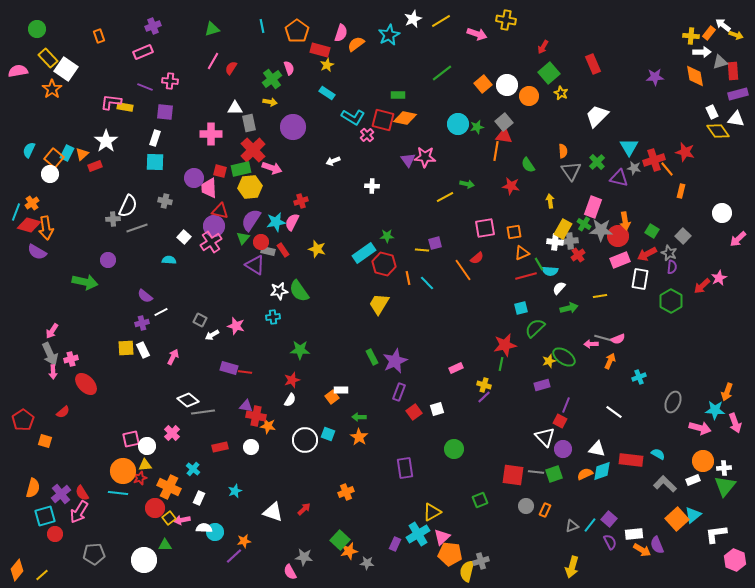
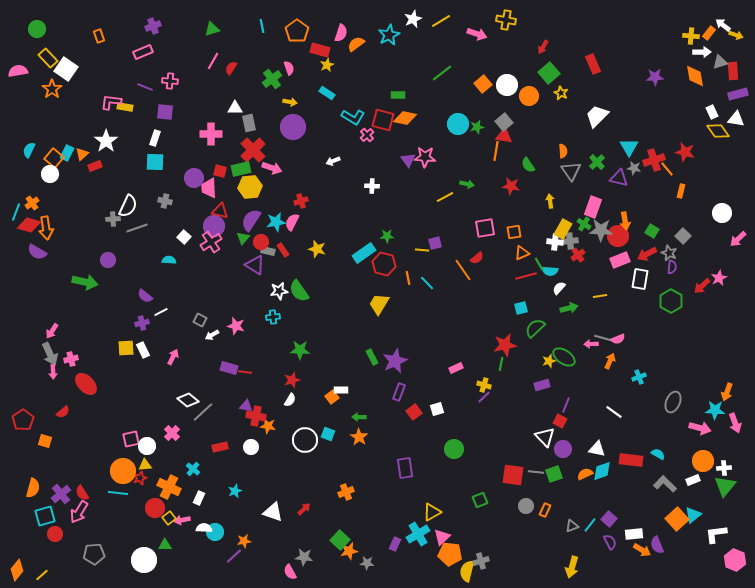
yellow arrow at (270, 102): moved 20 px right
gray line at (203, 412): rotated 35 degrees counterclockwise
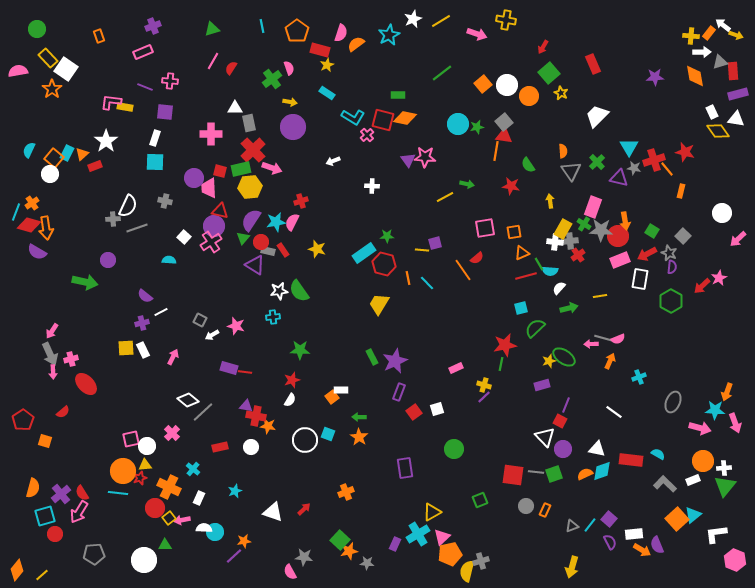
orange pentagon at (450, 554): rotated 20 degrees counterclockwise
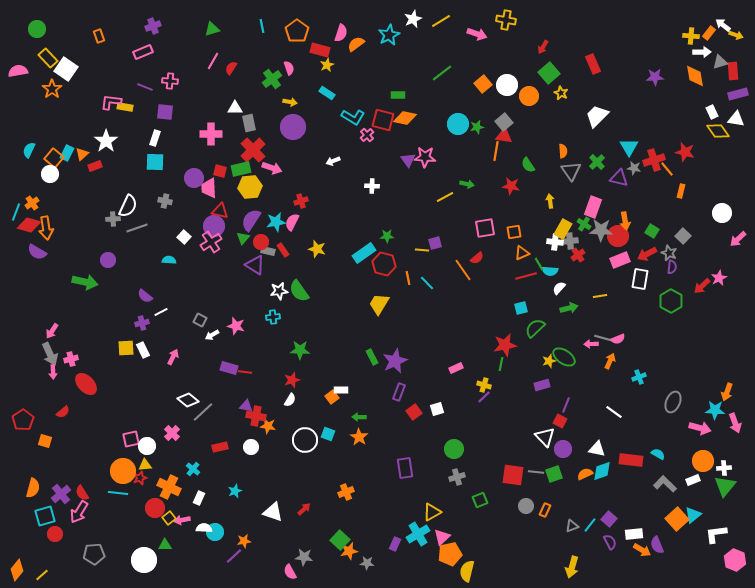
gray cross at (481, 561): moved 24 px left, 84 px up
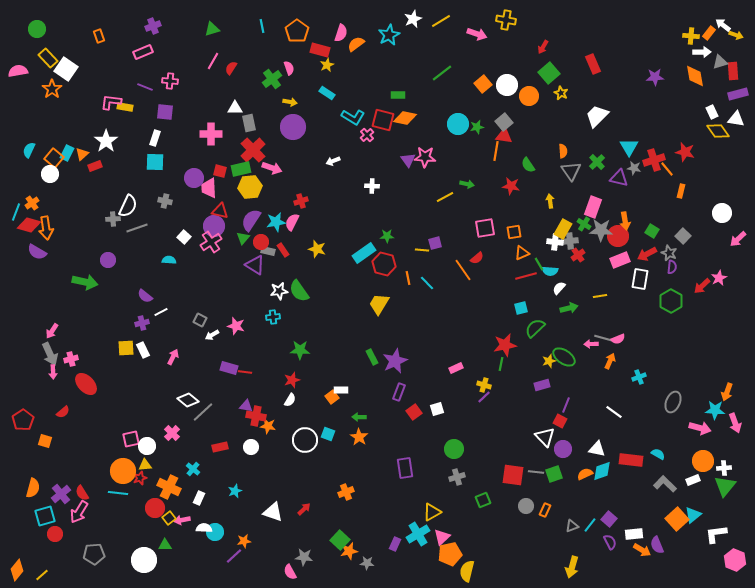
green square at (480, 500): moved 3 px right
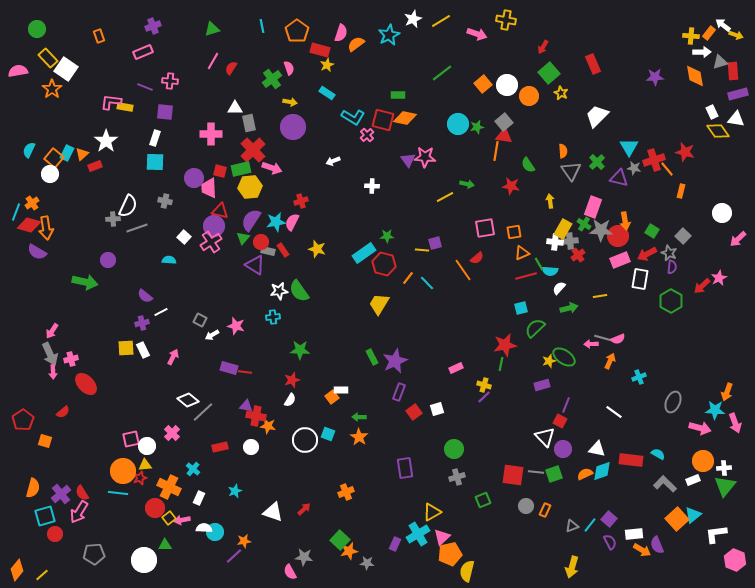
orange line at (408, 278): rotated 48 degrees clockwise
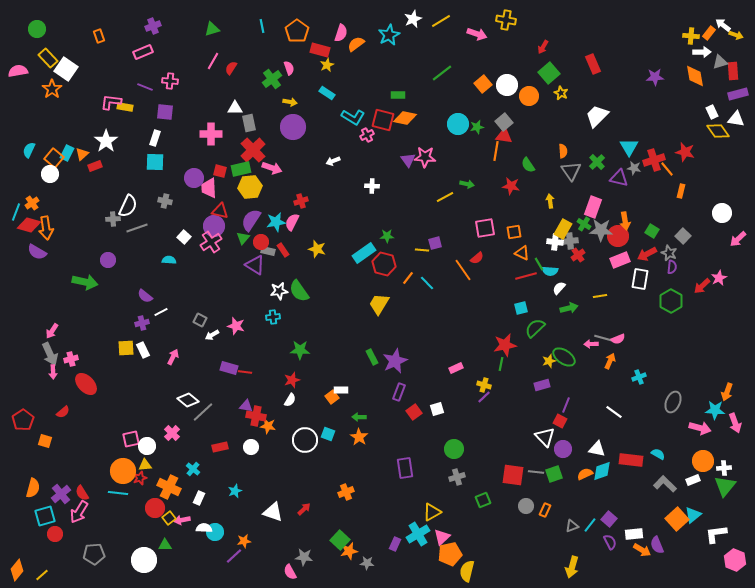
pink cross at (367, 135): rotated 16 degrees clockwise
orange triangle at (522, 253): rotated 49 degrees clockwise
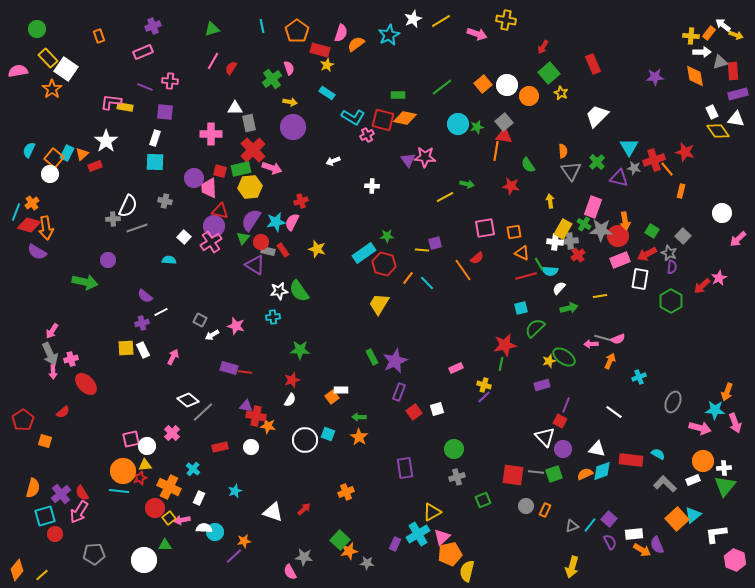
green line at (442, 73): moved 14 px down
cyan line at (118, 493): moved 1 px right, 2 px up
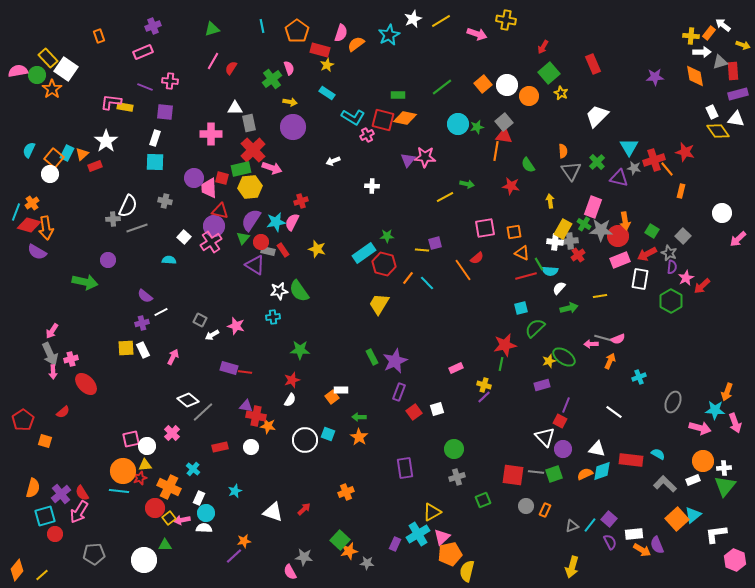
green circle at (37, 29): moved 46 px down
yellow arrow at (736, 35): moved 7 px right, 10 px down
purple triangle at (408, 160): rotated 14 degrees clockwise
red square at (220, 171): moved 2 px right, 7 px down
pink star at (719, 278): moved 33 px left
cyan circle at (215, 532): moved 9 px left, 19 px up
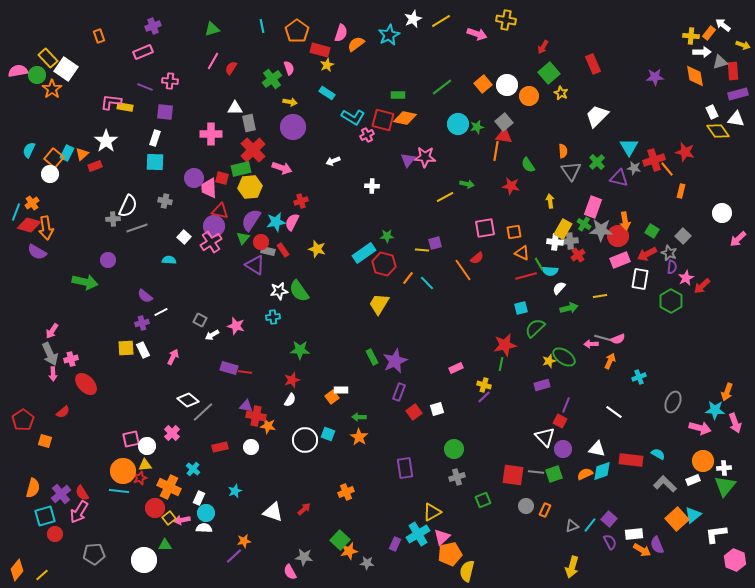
pink arrow at (272, 168): moved 10 px right
pink arrow at (53, 372): moved 2 px down
